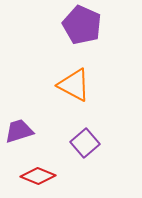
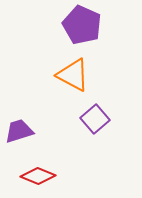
orange triangle: moved 1 px left, 10 px up
purple square: moved 10 px right, 24 px up
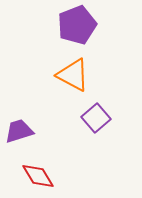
purple pentagon: moved 5 px left; rotated 27 degrees clockwise
purple square: moved 1 px right, 1 px up
red diamond: rotated 36 degrees clockwise
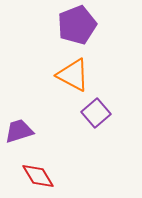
purple square: moved 5 px up
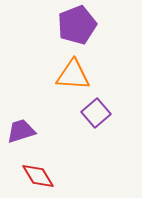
orange triangle: rotated 24 degrees counterclockwise
purple trapezoid: moved 2 px right
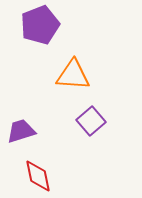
purple pentagon: moved 37 px left
purple square: moved 5 px left, 8 px down
red diamond: rotated 20 degrees clockwise
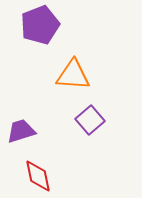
purple square: moved 1 px left, 1 px up
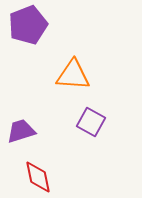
purple pentagon: moved 12 px left
purple square: moved 1 px right, 2 px down; rotated 20 degrees counterclockwise
red diamond: moved 1 px down
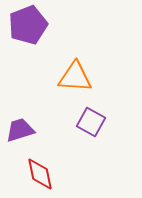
orange triangle: moved 2 px right, 2 px down
purple trapezoid: moved 1 px left, 1 px up
red diamond: moved 2 px right, 3 px up
